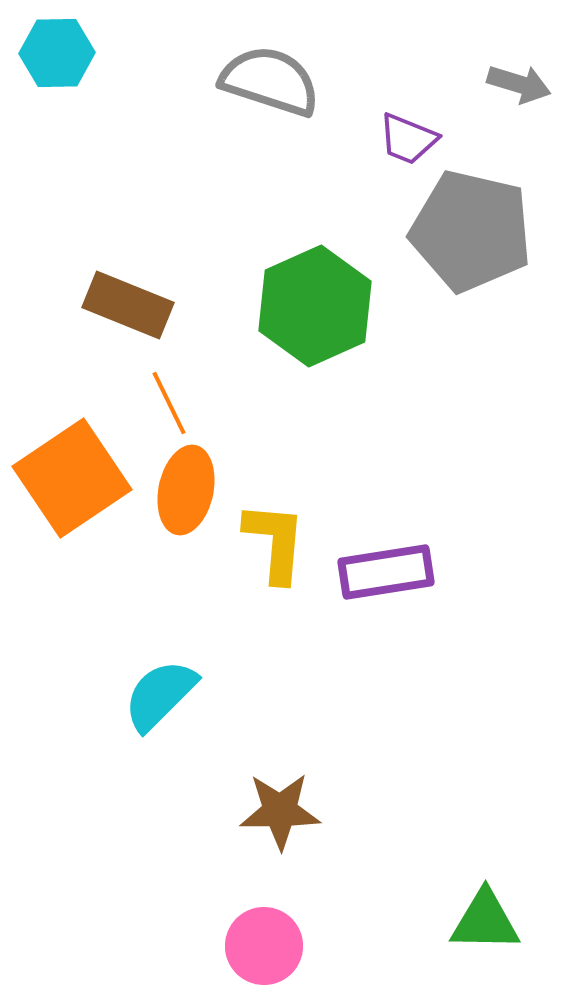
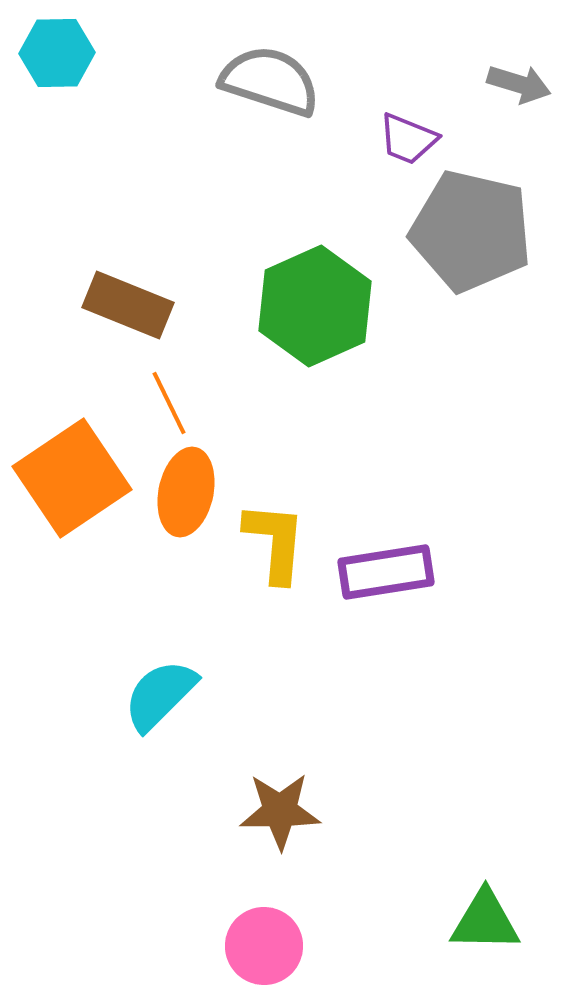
orange ellipse: moved 2 px down
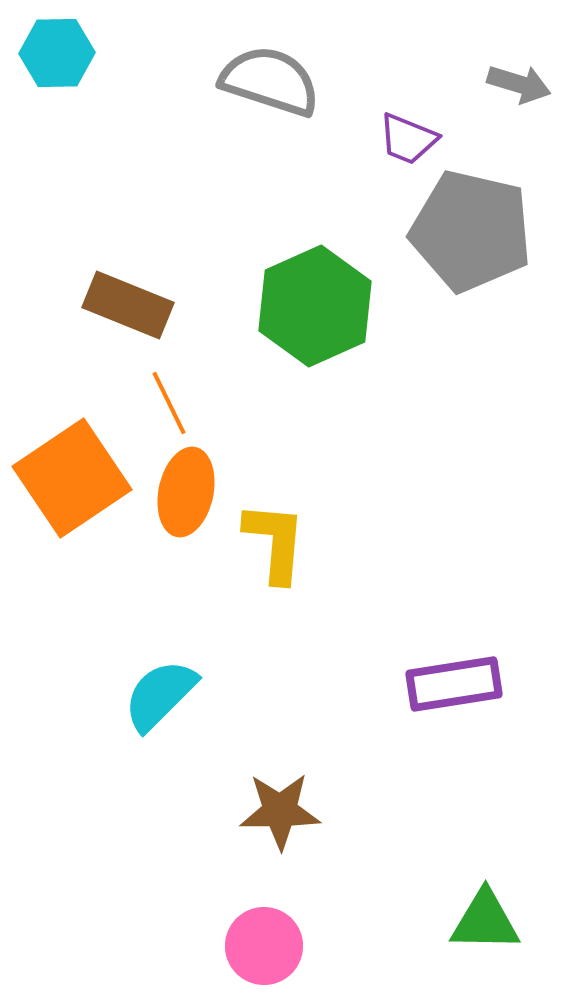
purple rectangle: moved 68 px right, 112 px down
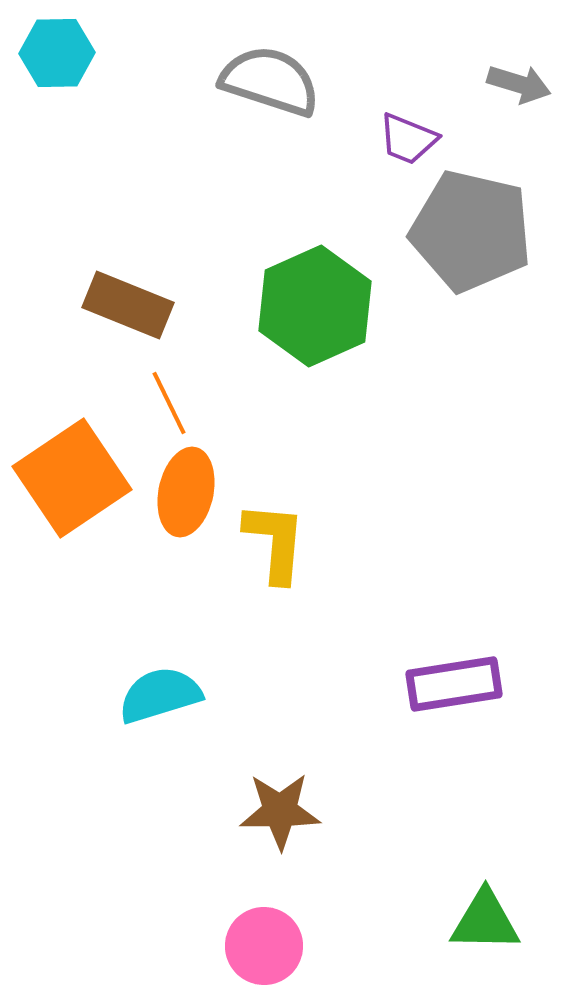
cyan semicircle: rotated 28 degrees clockwise
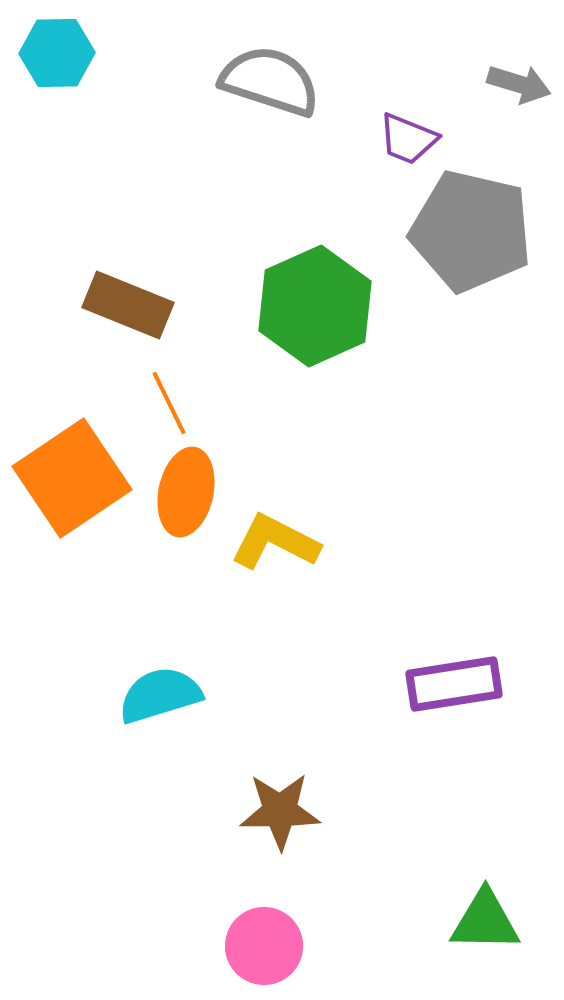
yellow L-shape: rotated 68 degrees counterclockwise
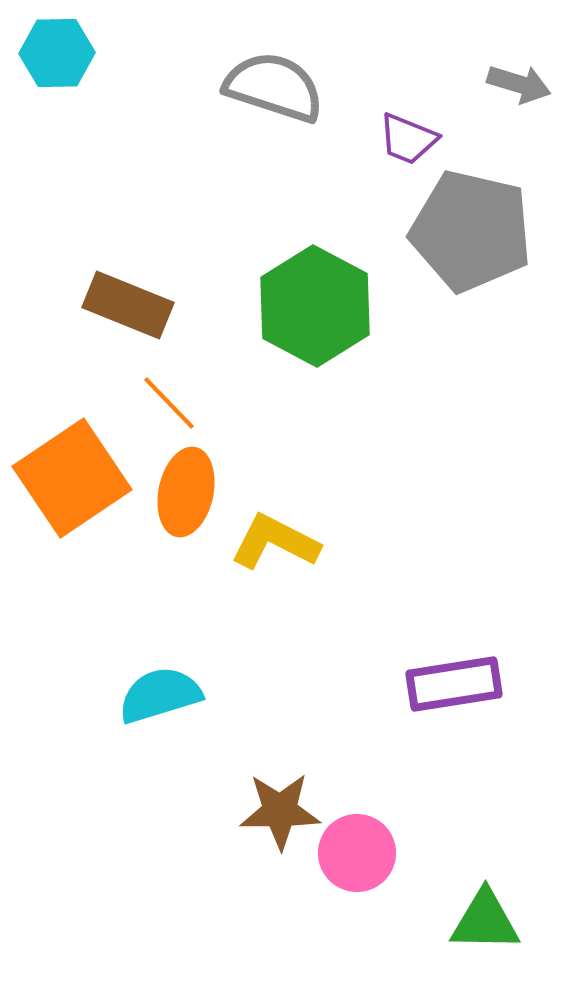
gray semicircle: moved 4 px right, 6 px down
green hexagon: rotated 8 degrees counterclockwise
orange line: rotated 18 degrees counterclockwise
pink circle: moved 93 px right, 93 px up
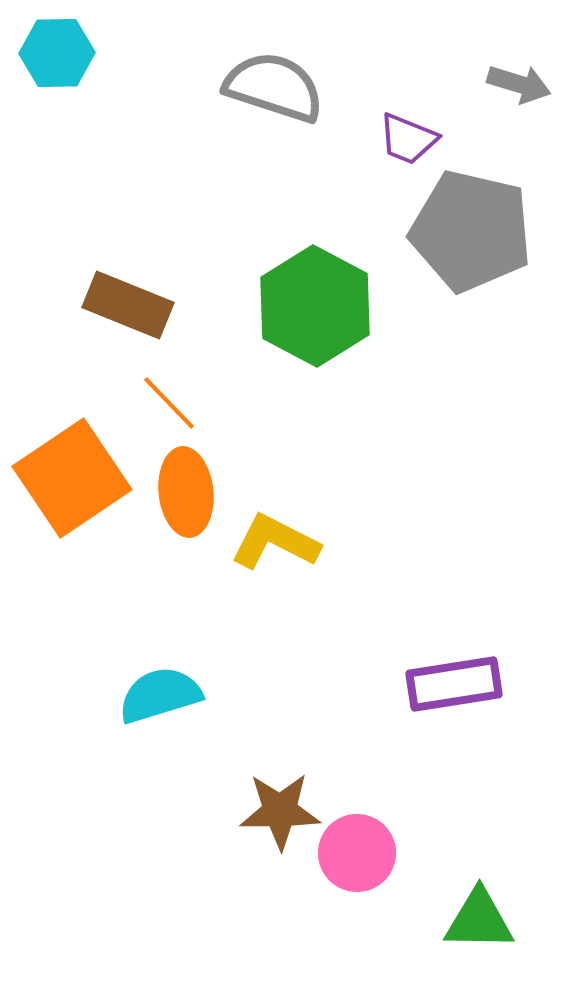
orange ellipse: rotated 18 degrees counterclockwise
green triangle: moved 6 px left, 1 px up
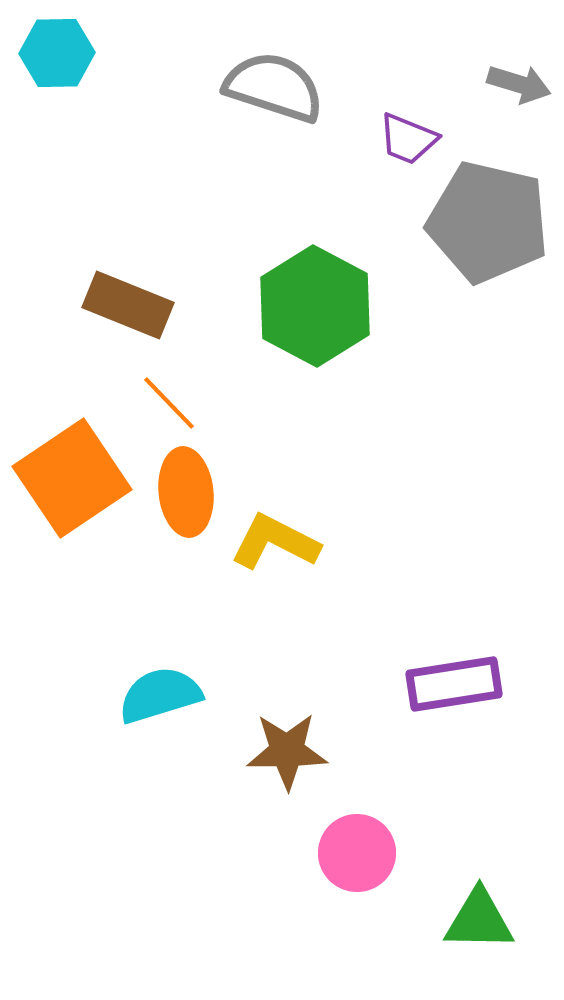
gray pentagon: moved 17 px right, 9 px up
brown star: moved 7 px right, 60 px up
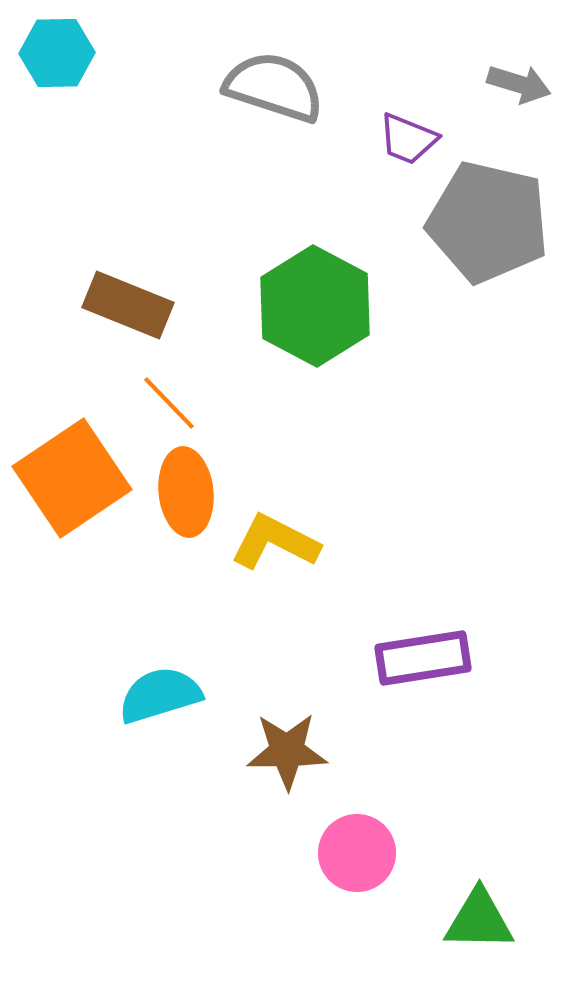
purple rectangle: moved 31 px left, 26 px up
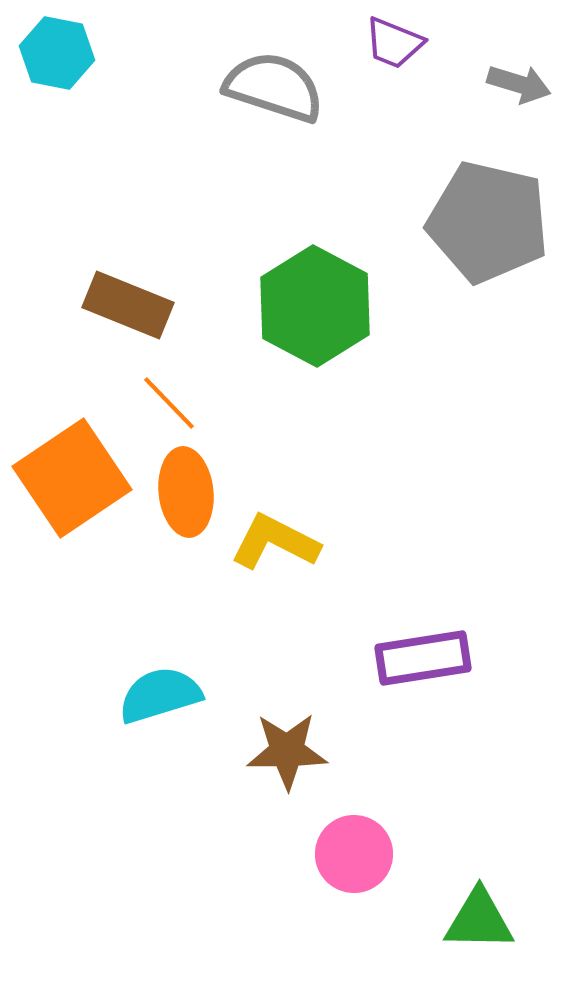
cyan hexagon: rotated 12 degrees clockwise
purple trapezoid: moved 14 px left, 96 px up
pink circle: moved 3 px left, 1 px down
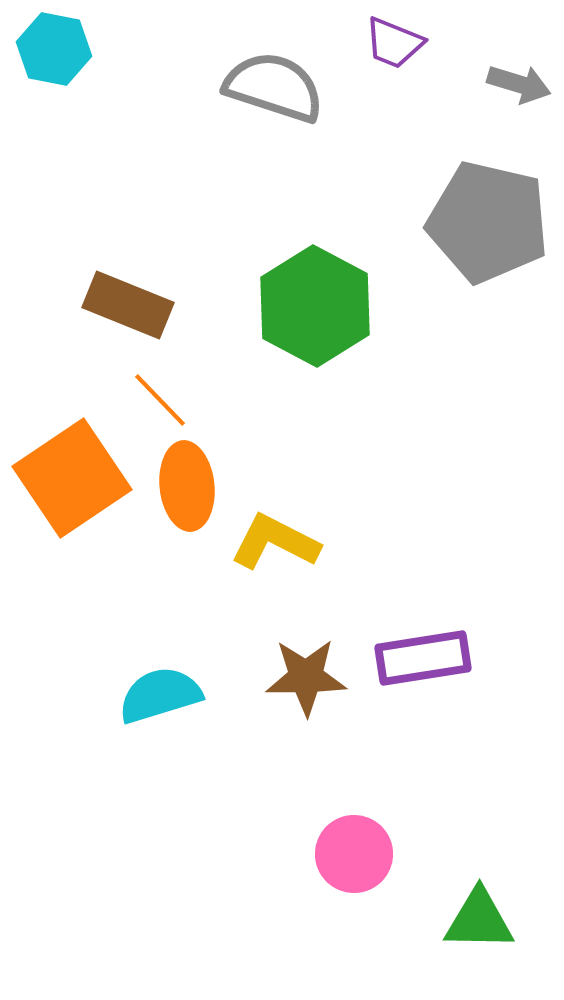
cyan hexagon: moved 3 px left, 4 px up
orange line: moved 9 px left, 3 px up
orange ellipse: moved 1 px right, 6 px up
brown star: moved 19 px right, 74 px up
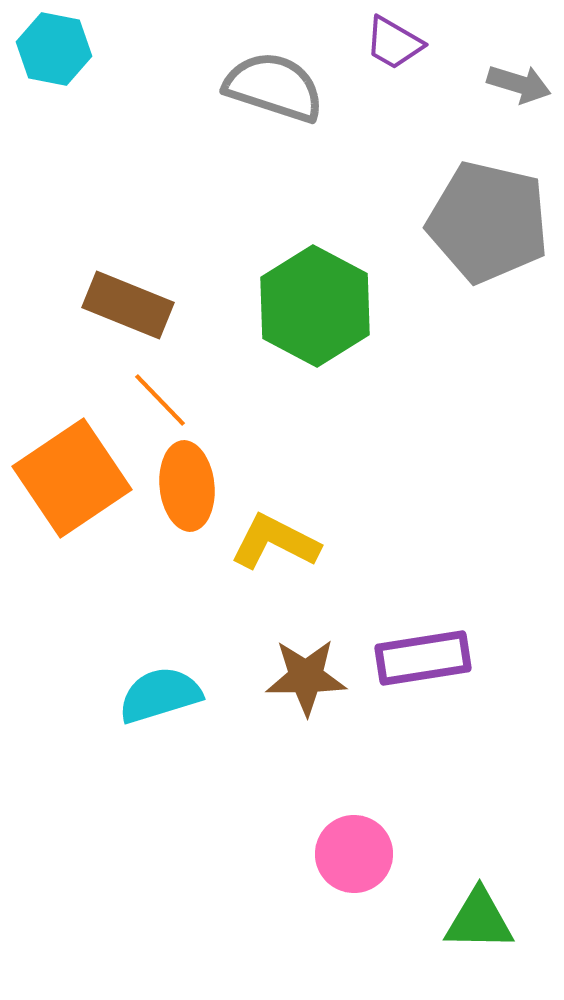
purple trapezoid: rotated 8 degrees clockwise
